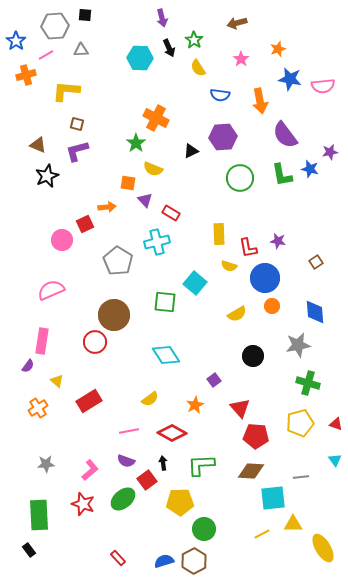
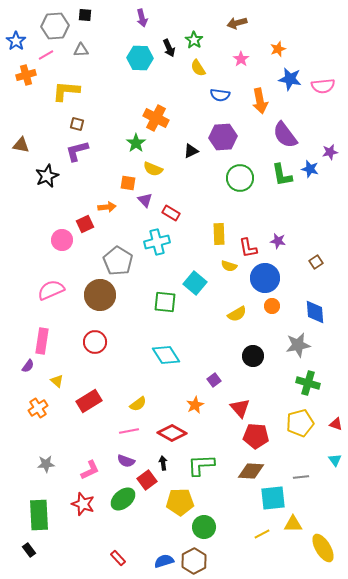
purple arrow at (162, 18): moved 20 px left
brown triangle at (38, 145): moved 17 px left; rotated 12 degrees counterclockwise
brown circle at (114, 315): moved 14 px left, 20 px up
yellow semicircle at (150, 399): moved 12 px left, 5 px down
pink L-shape at (90, 470): rotated 15 degrees clockwise
green circle at (204, 529): moved 2 px up
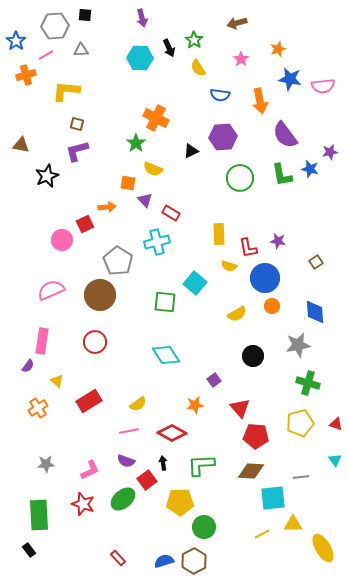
orange star at (195, 405): rotated 18 degrees clockwise
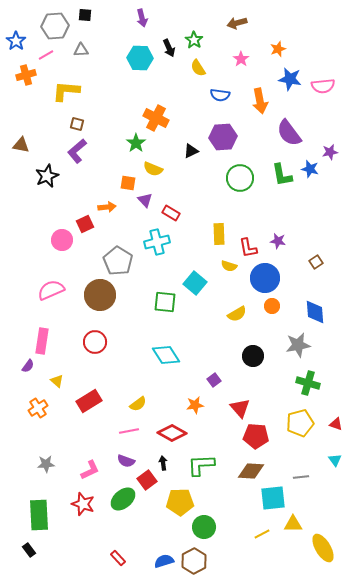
purple semicircle at (285, 135): moved 4 px right, 2 px up
purple L-shape at (77, 151): rotated 25 degrees counterclockwise
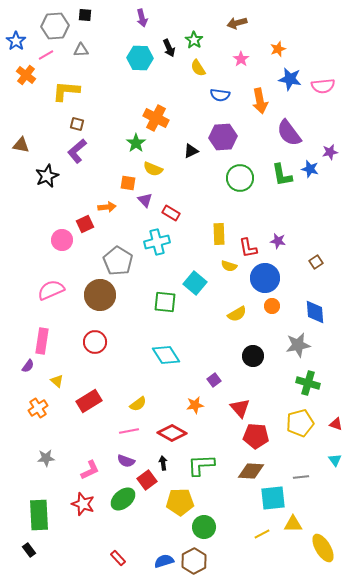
orange cross at (26, 75): rotated 36 degrees counterclockwise
gray star at (46, 464): moved 6 px up
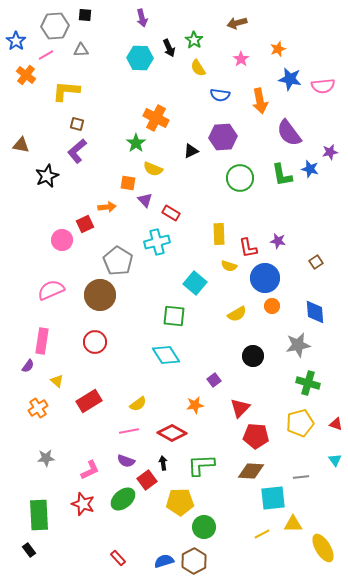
green square at (165, 302): moved 9 px right, 14 px down
red triangle at (240, 408): rotated 25 degrees clockwise
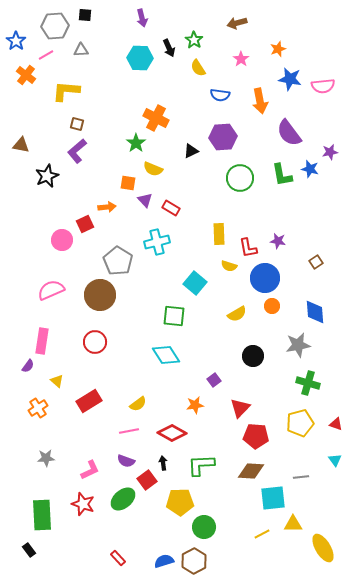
red rectangle at (171, 213): moved 5 px up
green rectangle at (39, 515): moved 3 px right
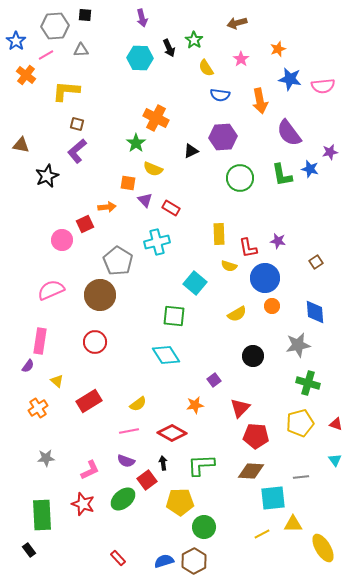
yellow semicircle at (198, 68): moved 8 px right
pink rectangle at (42, 341): moved 2 px left
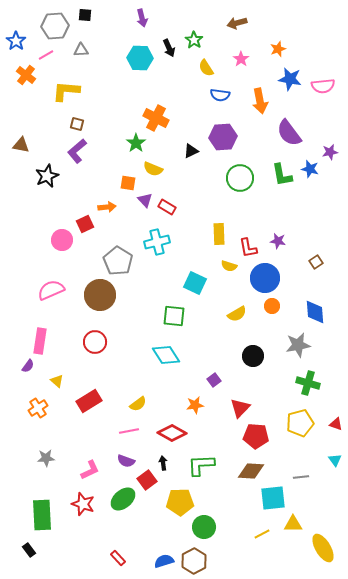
red rectangle at (171, 208): moved 4 px left, 1 px up
cyan square at (195, 283): rotated 15 degrees counterclockwise
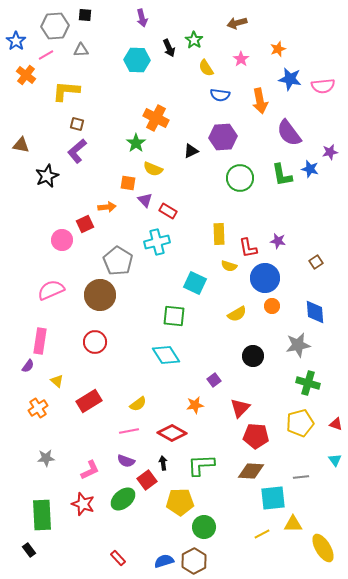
cyan hexagon at (140, 58): moved 3 px left, 2 px down
red rectangle at (167, 207): moved 1 px right, 4 px down
